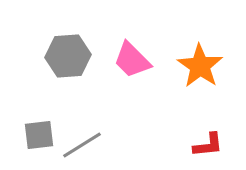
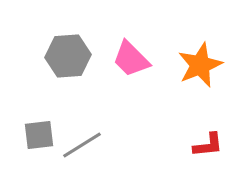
pink trapezoid: moved 1 px left, 1 px up
orange star: moved 1 px up; rotated 15 degrees clockwise
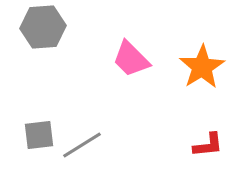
gray hexagon: moved 25 px left, 29 px up
orange star: moved 2 px right, 2 px down; rotated 9 degrees counterclockwise
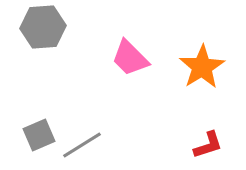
pink trapezoid: moved 1 px left, 1 px up
gray square: rotated 16 degrees counterclockwise
red L-shape: rotated 12 degrees counterclockwise
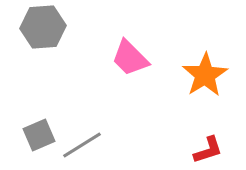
orange star: moved 3 px right, 8 px down
red L-shape: moved 5 px down
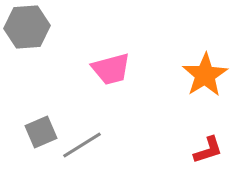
gray hexagon: moved 16 px left
pink trapezoid: moved 19 px left, 11 px down; rotated 60 degrees counterclockwise
gray square: moved 2 px right, 3 px up
